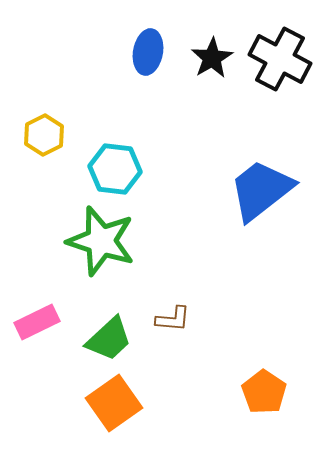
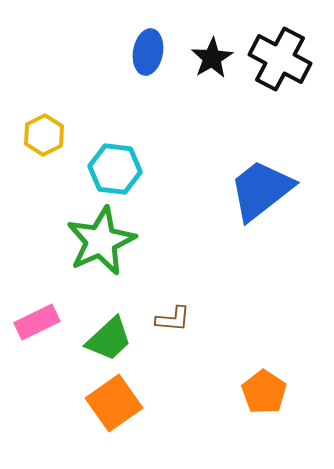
green star: rotated 30 degrees clockwise
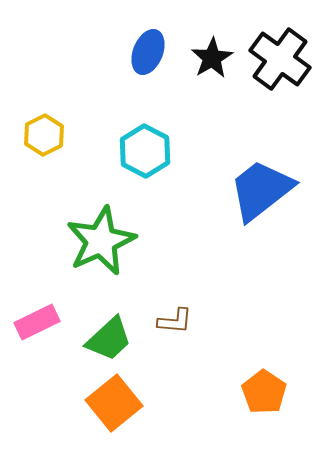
blue ellipse: rotated 12 degrees clockwise
black cross: rotated 8 degrees clockwise
cyan hexagon: moved 30 px right, 18 px up; rotated 21 degrees clockwise
brown L-shape: moved 2 px right, 2 px down
orange square: rotated 4 degrees counterclockwise
